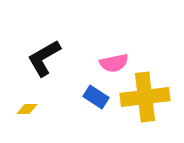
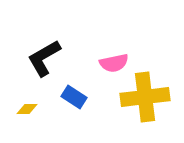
blue rectangle: moved 22 px left
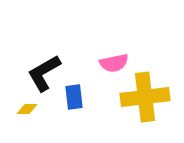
black L-shape: moved 15 px down
blue rectangle: rotated 50 degrees clockwise
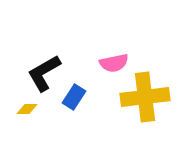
blue rectangle: rotated 40 degrees clockwise
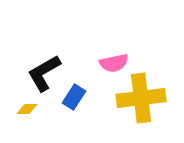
yellow cross: moved 4 px left, 1 px down
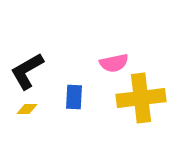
black L-shape: moved 17 px left, 2 px up
blue rectangle: rotated 30 degrees counterclockwise
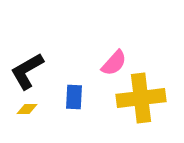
pink semicircle: rotated 36 degrees counterclockwise
